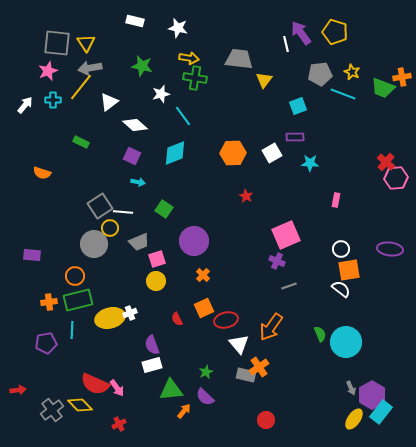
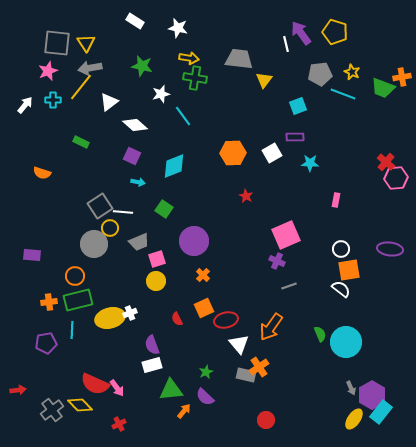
white rectangle at (135, 21): rotated 18 degrees clockwise
cyan diamond at (175, 153): moved 1 px left, 13 px down
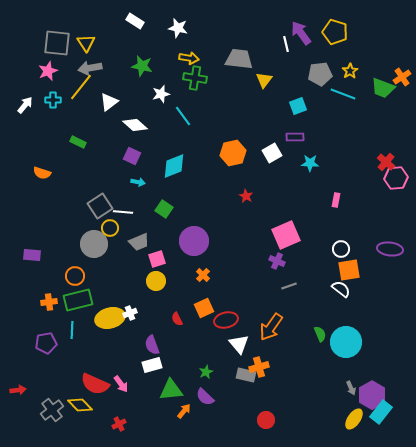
yellow star at (352, 72): moved 2 px left, 1 px up; rotated 14 degrees clockwise
orange cross at (402, 77): rotated 24 degrees counterclockwise
green rectangle at (81, 142): moved 3 px left
orange hexagon at (233, 153): rotated 10 degrees counterclockwise
orange cross at (259, 367): rotated 18 degrees clockwise
pink arrow at (117, 388): moved 4 px right, 4 px up
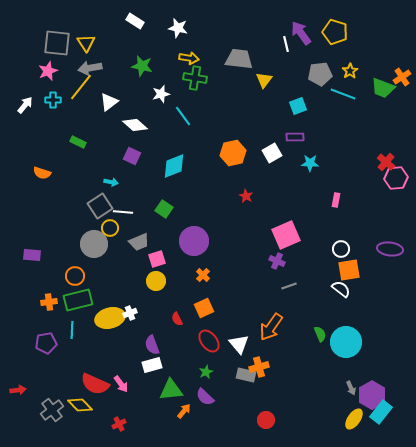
cyan arrow at (138, 182): moved 27 px left
red ellipse at (226, 320): moved 17 px left, 21 px down; rotated 65 degrees clockwise
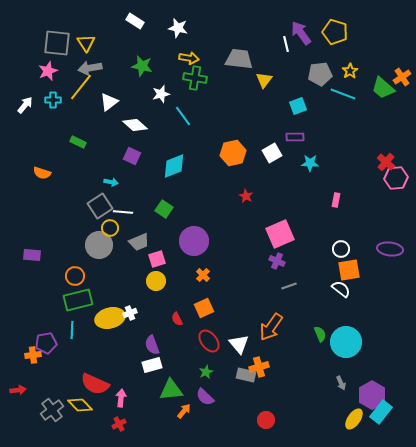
green trapezoid at (383, 88): rotated 20 degrees clockwise
pink square at (286, 235): moved 6 px left, 1 px up
gray circle at (94, 244): moved 5 px right, 1 px down
orange cross at (49, 302): moved 16 px left, 53 px down
pink arrow at (121, 384): moved 14 px down; rotated 138 degrees counterclockwise
gray arrow at (351, 388): moved 10 px left, 5 px up
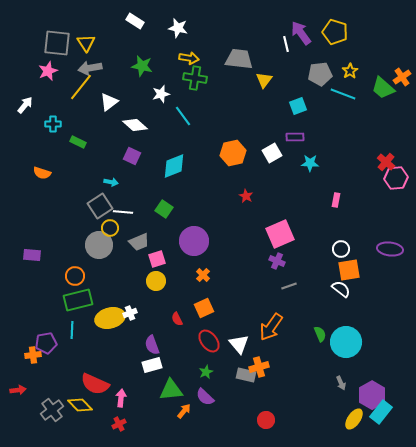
cyan cross at (53, 100): moved 24 px down
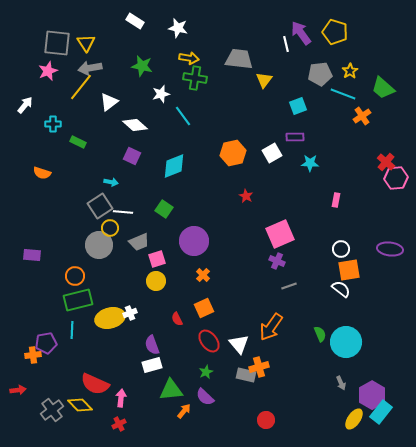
orange cross at (402, 77): moved 40 px left, 39 px down
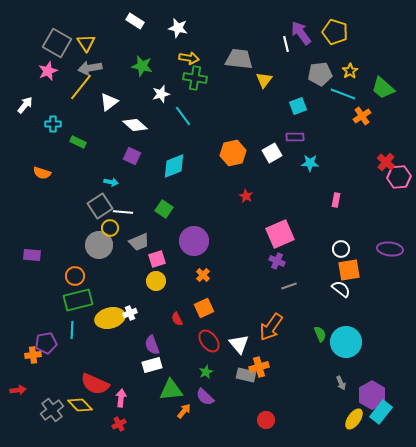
gray square at (57, 43): rotated 24 degrees clockwise
pink hexagon at (396, 178): moved 3 px right, 1 px up
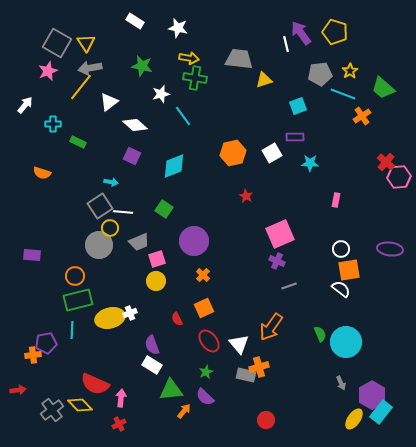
yellow triangle at (264, 80): rotated 36 degrees clockwise
white rectangle at (152, 365): rotated 48 degrees clockwise
